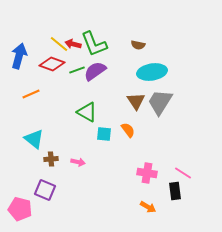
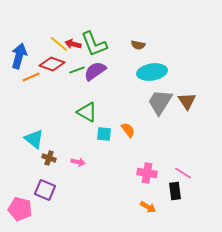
orange line: moved 17 px up
brown triangle: moved 51 px right
brown cross: moved 2 px left, 1 px up; rotated 24 degrees clockwise
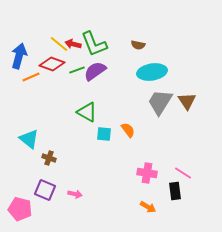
cyan triangle: moved 5 px left
pink arrow: moved 3 px left, 32 px down
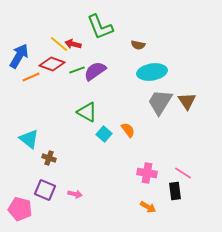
green L-shape: moved 6 px right, 17 px up
blue arrow: rotated 15 degrees clockwise
cyan square: rotated 35 degrees clockwise
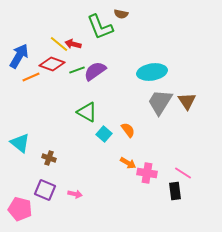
brown semicircle: moved 17 px left, 31 px up
cyan triangle: moved 9 px left, 4 px down
orange arrow: moved 20 px left, 44 px up
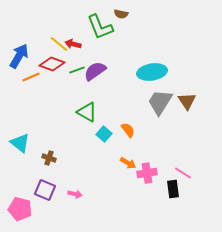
pink cross: rotated 18 degrees counterclockwise
black rectangle: moved 2 px left, 2 px up
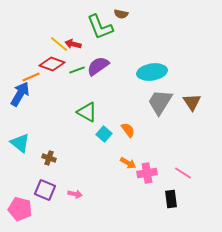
blue arrow: moved 1 px right, 38 px down
purple semicircle: moved 3 px right, 5 px up
brown triangle: moved 5 px right, 1 px down
black rectangle: moved 2 px left, 10 px down
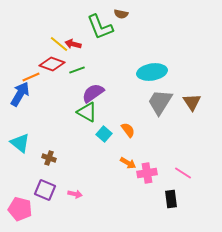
purple semicircle: moved 5 px left, 27 px down
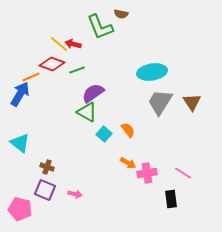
brown cross: moved 2 px left, 9 px down
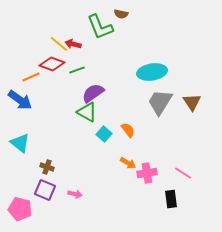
blue arrow: moved 6 px down; rotated 95 degrees clockwise
